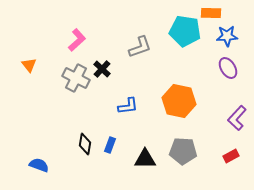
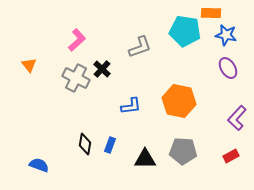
blue star: moved 1 px left, 1 px up; rotated 15 degrees clockwise
blue L-shape: moved 3 px right
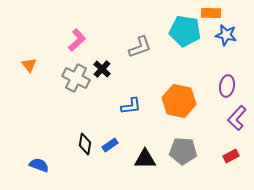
purple ellipse: moved 1 px left, 18 px down; rotated 40 degrees clockwise
blue rectangle: rotated 35 degrees clockwise
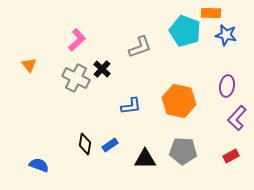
cyan pentagon: rotated 12 degrees clockwise
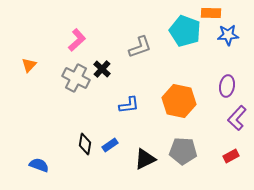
blue star: moved 2 px right; rotated 15 degrees counterclockwise
orange triangle: rotated 21 degrees clockwise
blue L-shape: moved 2 px left, 1 px up
black triangle: rotated 25 degrees counterclockwise
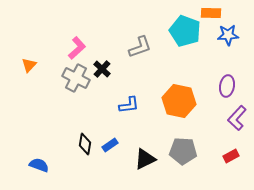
pink L-shape: moved 8 px down
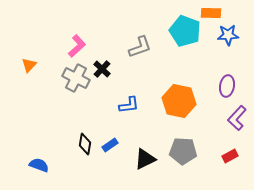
pink L-shape: moved 2 px up
red rectangle: moved 1 px left
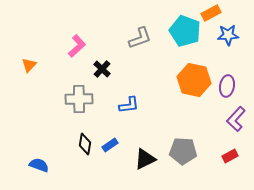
orange rectangle: rotated 30 degrees counterclockwise
gray L-shape: moved 9 px up
gray cross: moved 3 px right, 21 px down; rotated 28 degrees counterclockwise
orange hexagon: moved 15 px right, 21 px up
purple L-shape: moved 1 px left, 1 px down
